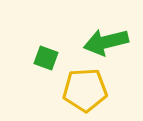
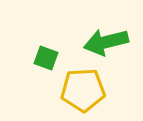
yellow pentagon: moved 2 px left
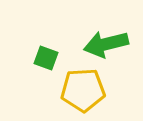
green arrow: moved 2 px down
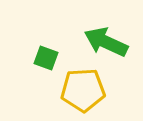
green arrow: moved 2 px up; rotated 39 degrees clockwise
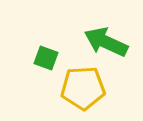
yellow pentagon: moved 2 px up
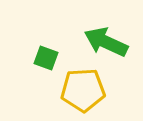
yellow pentagon: moved 2 px down
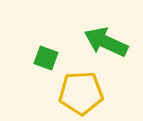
yellow pentagon: moved 2 px left, 3 px down
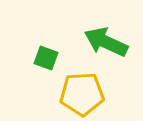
yellow pentagon: moved 1 px right, 1 px down
